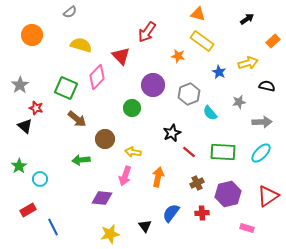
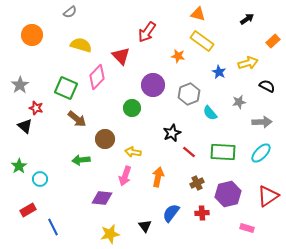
black semicircle at (267, 86): rotated 14 degrees clockwise
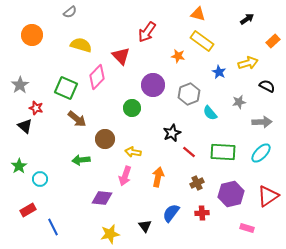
purple hexagon at (228, 194): moved 3 px right
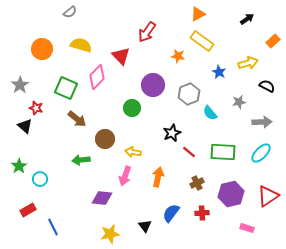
orange triangle at (198, 14): rotated 42 degrees counterclockwise
orange circle at (32, 35): moved 10 px right, 14 px down
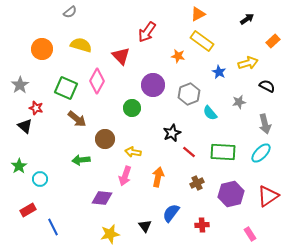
pink diamond at (97, 77): moved 4 px down; rotated 15 degrees counterclockwise
gray arrow at (262, 122): moved 3 px right, 2 px down; rotated 78 degrees clockwise
red cross at (202, 213): moved 12 px down
pink rectangle at (247, 228): moved 3 px right, 6 px down; rotated 40 degrees clockwise
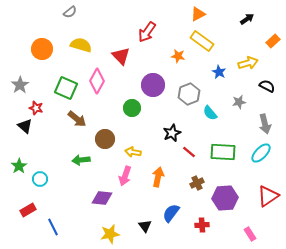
purple hexagon at (231, 194): moved 6 px left, 4 px down; rotated 10 degrees clockwise
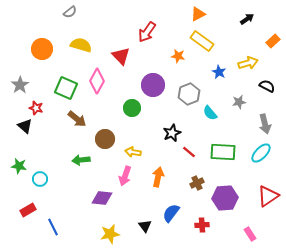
green star at (19, 166): rotated 28 degrees counterclockwise
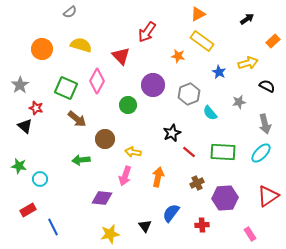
green circle at (132, 108): moved 4 px left, 3 px up
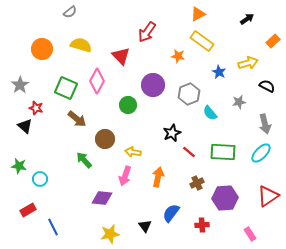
green arrow at (81, 160): moved 3 px right; rotated 54 degrees clockwise
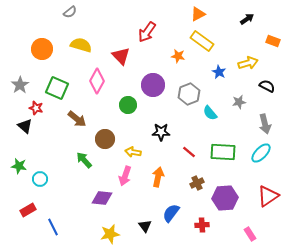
orange rectangle at (273, 41): rotated 64 degrees clockwise
green square at (66, 88): moved 9 px left
black star at (172, 133): moved 11 px left, 1 px up; rotated 24 degrees clockwise
